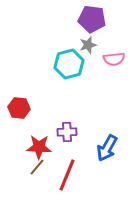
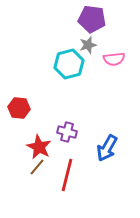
purple cross: rotated 18 degrees clockwise
red star: rotated 25 degrees clockwise
red line: rotated 8 degrees counterclockwise
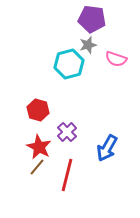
pink semicircle: moved 2 px right; rotated 25 degrees clockwise
red hexagon: moved 19 px right, 2 px down; rotated 10 degrees clockwise
purple cross: rotated 30 degrees clockwise
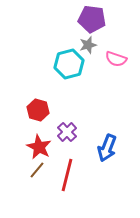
blue arrow: rotated 8 degrees counterclockwise
brown line: moved 3 px down
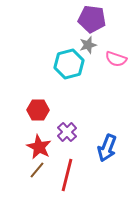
red hexagon: rotated 15 degrees counterclockwise
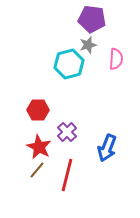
pink semicircle: rotated 105 degrees counterclockwise
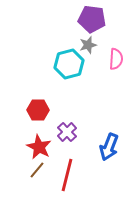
blue arrow: moved 2 px right, 1 px up
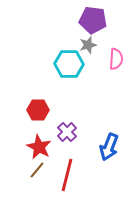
purple pentagon: moved 1 px right, 1 px down
cyan hexagon: rotated 16 degrees clockwise
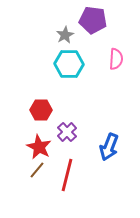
gray star: moved 23 px left, 10 px up; rotated 12 degrees counterclockwise
red hexagon: moved 3 px right
